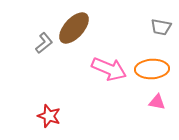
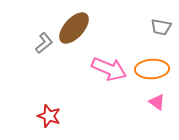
pink triangle: rotated 24 degrees clockwise
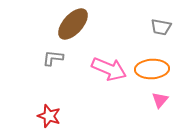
brown ellipse: moved 1 px left, 4 px up
gray L-shape: moved 9 px right, 15 px down; rotated 135 degrees counterclockwise
pink triangle: moved 3 px right, 2 px up; rotated 36 degrees clockwise
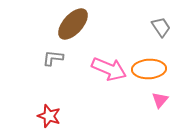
gray trapezoid: rotated 135 degrees counterclockwise
orange ellipse: moved 3 px left
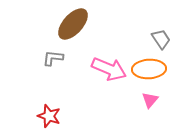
gray trapezoid: moved 12 px down
pink triangle: moved 10 px left
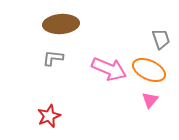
brown ellipse: moved 12 px left; rotated 44 degrees clockwise
gray trapezoid: rotated 15 degrees clockwise
orange ellipse: moved 1 px down; rotated 28 degrees clockwise
red star: rotated 30 degrees clockwise
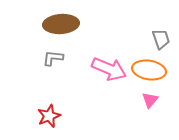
orange ellipse: rotated 16 degrees counterclockwise
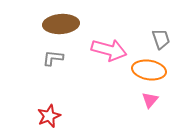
pink arrow: moved 19 px up; rotated 8 degrees counterclockwise
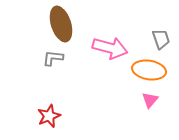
brown ellipse: rotated 76 degrees clockwise
pink arrow: moved 1 px right, 2 px up
